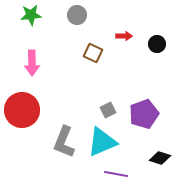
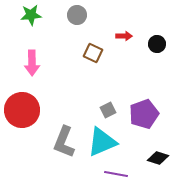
black diamond: moved 2 px left
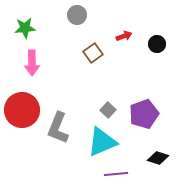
green star: moved 6 px left, 13 px down
red arrow: rotated 21 degrees counterclockwise
brown square: rotated 30 degrees clockwise
gray square: rotated 21 degrees counterclockwise
gray L-shape: moved 6 px left, 14 px up
purple line: rotated 15 degrees counterclockwise
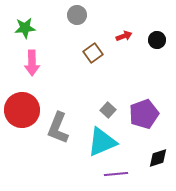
black circle: moved 4 px up
black diamond: rotated 35 degrees counterclockwise
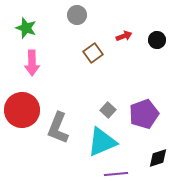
green star: moved 1 px right; rotated 25 degrees clockwise
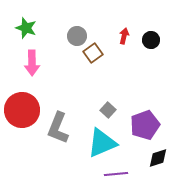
gray circle: moved 21 px down
red arrow: rotated 56 degrees counterclockwise
black circle: moved 6 px left
purple pentagon: moved 1 px right, 11 px down
cyan triangle: moved 1 px down
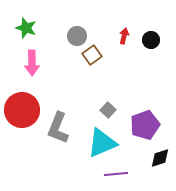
brown square: moved 1 px left, 2 px down
black diamond: moved 2 px right
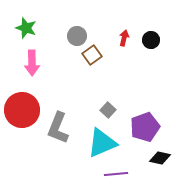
red arrow: moved 2 px down
purple pentagon: moved 2 px down
black diamond: rotated 30 degrees clockwise
